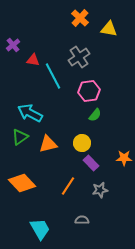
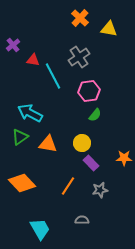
orange triangle: rotated 24 degrees clockwise
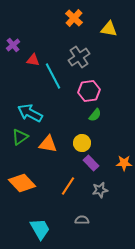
orange cross: moved 6 px left
orange star: moved 5 px down
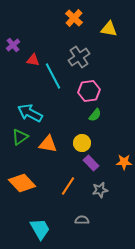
orange star: moved 1 px up
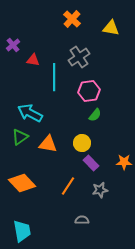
orange cross: moved 2 px left, 1 px down
yellow triangle: moved 2 px right, 1 px up
cyan line: moved 1 px right, 1 px down; rotated 28 degrees clockwise
cyan trapezoid: moved 18 px left, 2 px down; rotated 20 degrees clockwise
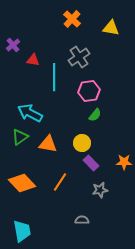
orange line: moved 8 px left, 4 px up
